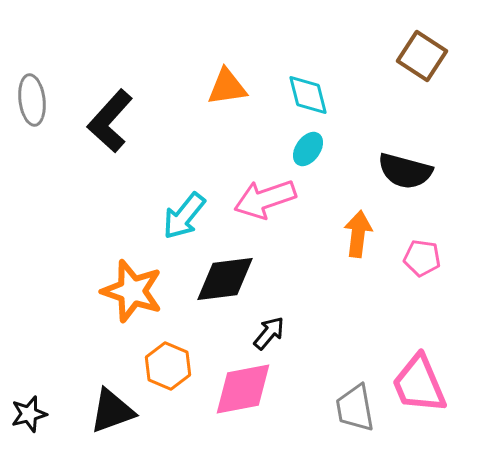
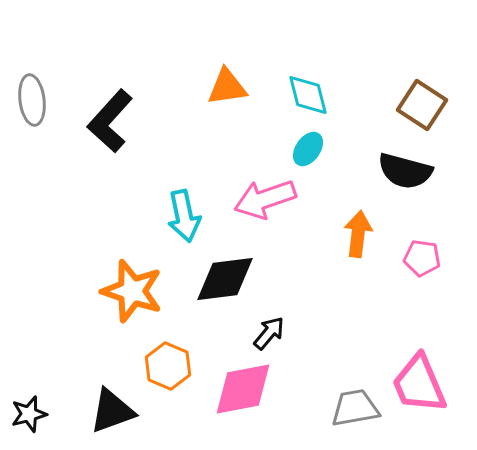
brown square: moved 49 px down
cyan arrow: rotated 51 degrees counterclockwise
gray trapezoid: rotated 90 degrees clockwise
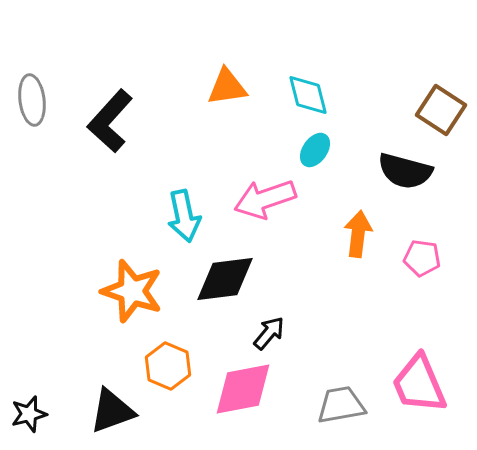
brown square: moved 19 px right, 5 px down
cyan ellipse: moved 7 px right, 1 px down
gray trapezoid: moved 14 px left, 3 px up
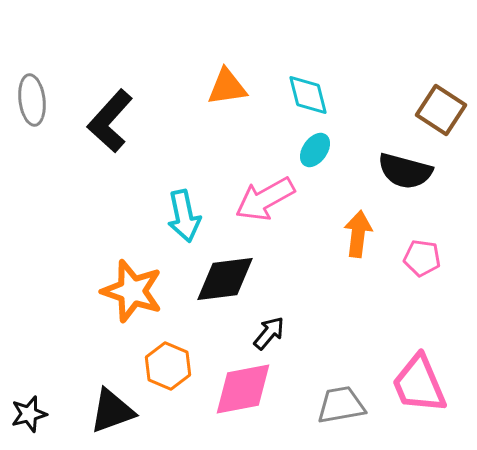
pink arrow: rotated 10 degrees counterclockwise
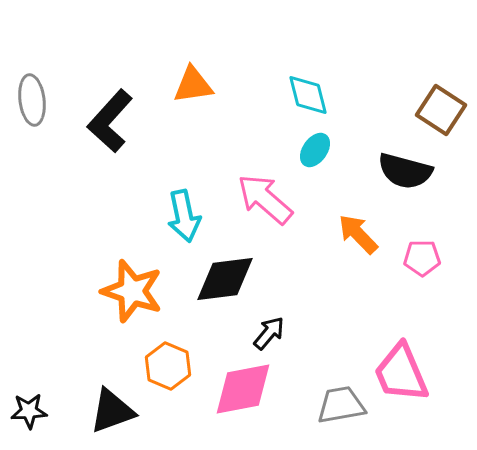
orange triangle: moved 34 px left, 2 px up
pink arrow: rotated 70 degrees clockwise
orange arrow: rotated 51 degrees counterclockwise
pink pentagon: rotated 9 degrees counterclockwise
pink trapezoid: moved 18 px left, 11 px up
black star: moved 3 px up; rotated 12 degrees clockwise
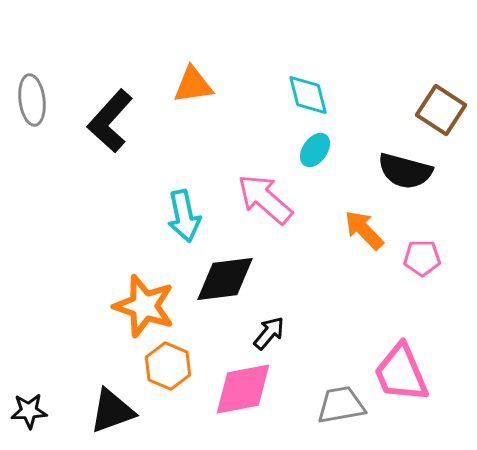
orange arrow: moved 6 px right, 4 px up
orange star: moved 12 px right, 15 px down
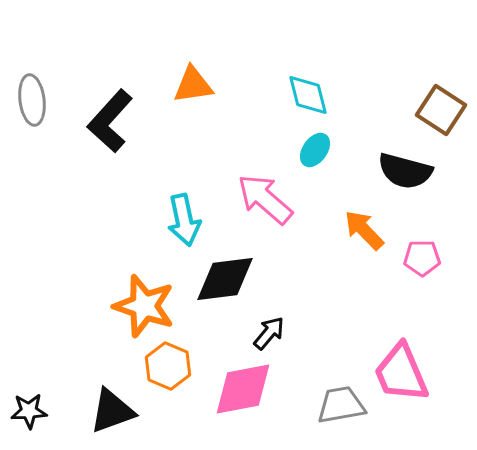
cyan arrow: moved 4 px down
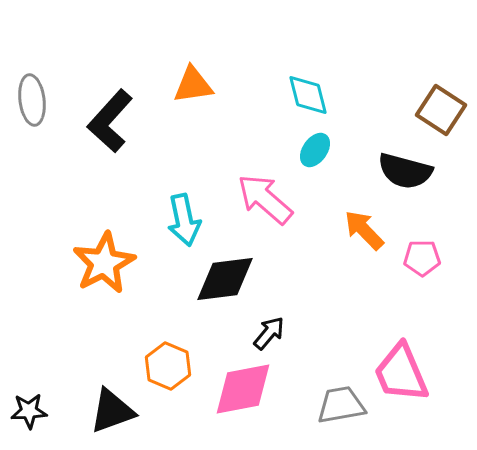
orange star: moved 40 px left, 43 px up; rotated 26 degrees clockwise
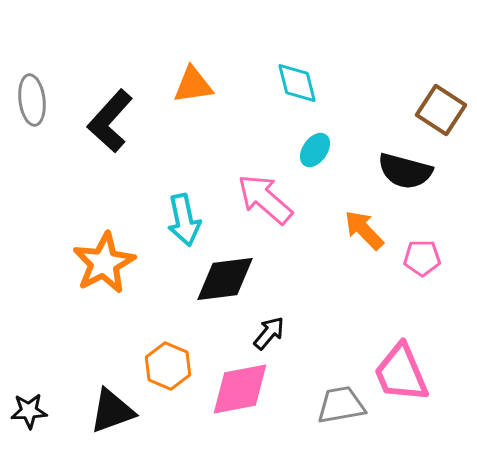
cyan diamond: moved 11 px left, 12 px up
pink diamond: moved 3 px left
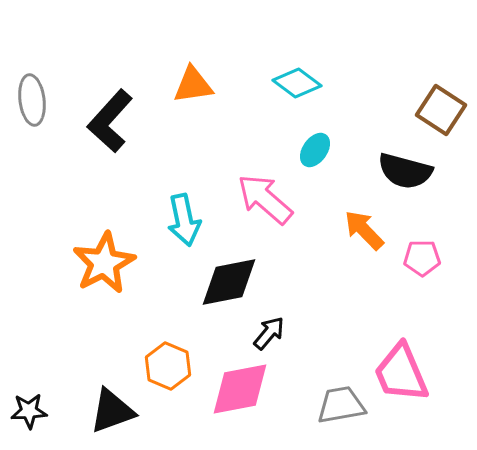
cyan diamond: rotated 39 degrees counterclockwise
black diamond: moved 4 px right, 3 px down; rotated 4 degrees counterclockwise
